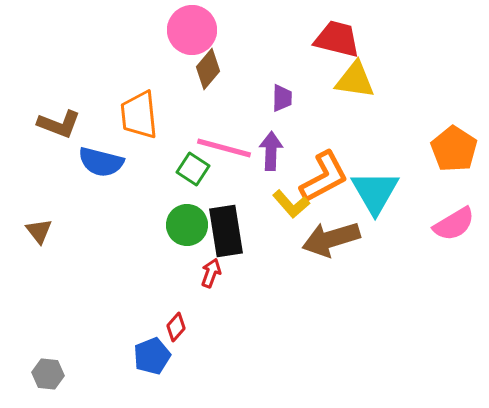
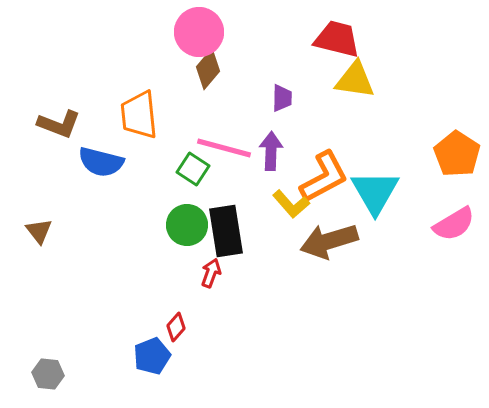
pink circle: moved 7 px right, 2 px down
orange pentagon: moved 3 px right, 5 px down
brown arrow: moved 2 px left, 2 px down
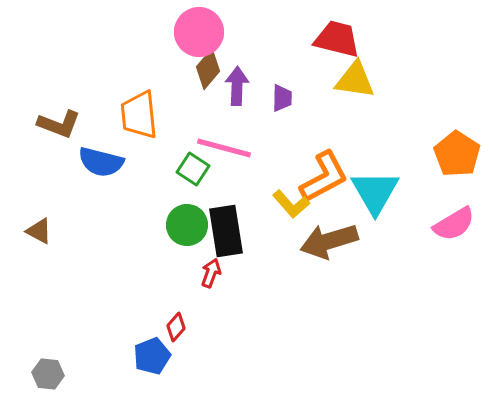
purple arrow: moved 34 px left, 65 px up
brown triangle: rotated 24 degrees counterclockwise
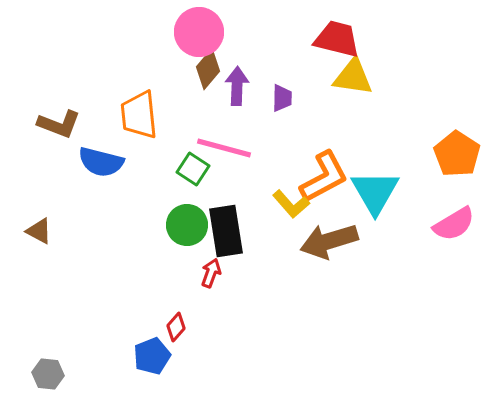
yellow triangle: moved 2 px left, 3 px up
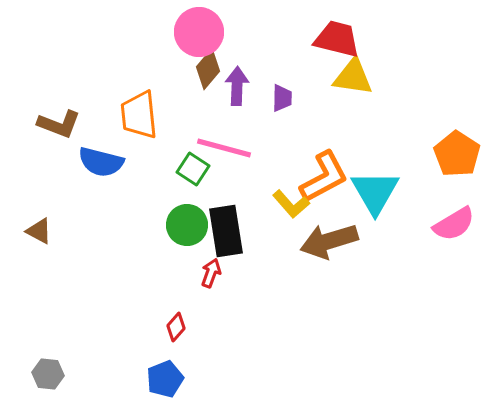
blue pentagon: moved 13 px right, 23 px down
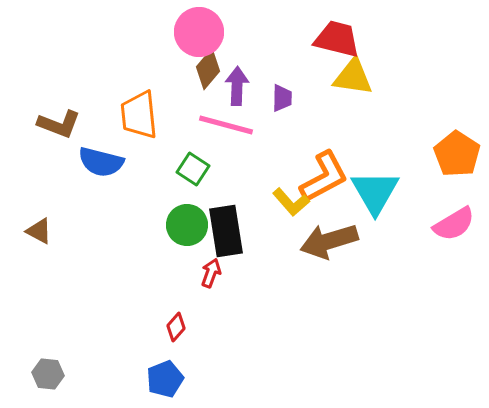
pink line: moved 2 px right, 23 px up
yellow L-shape: moved 2 px up
